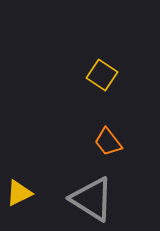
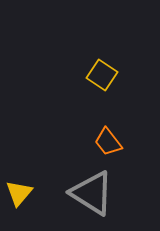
yellow triangle: rotated 24 degrees counterclockwise
gray triangle: moved 6 px up
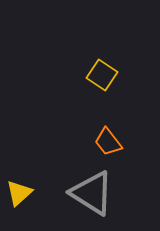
yellow triangle: rotated 8 degrees clockwise
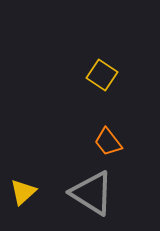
yellow triangle: moved 4 px right, 1 px up
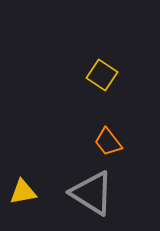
yellow triangle: rotated 32 degrees clockwise
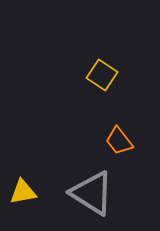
orange trapezoid: moved 11 px right, 1 px up
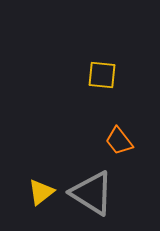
yellow square: rotated 28 degrees counterclockwise
yellow triangle: moved 18 px right; rotated 28 degrees counterclockwise
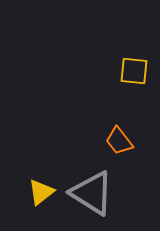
yellow square: moved 32 px right, 4 px up
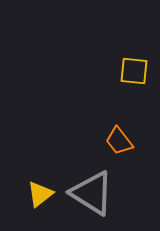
yellow triangle: moved 1 px left, 2 px down
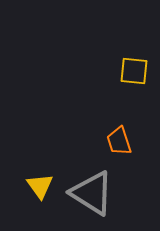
orange trapezoid: rotated 20 degrees clockwise
yellow triangle: moved 8 px up; rotated 28 degrees counterclockwise
